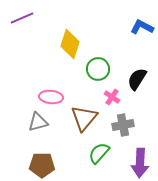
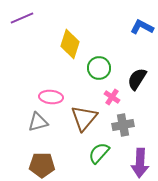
green circle: moved 1 px right, 1 px up
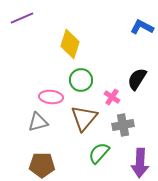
green circle: moved 18 px left, 12 px down
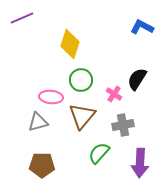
pink cross: moved 2 px right, 3 px up
brown triangle: moved 2 px left, 2 px up
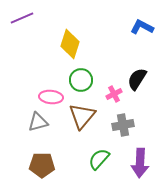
pink cross: rotated 28 degrees clockwise
green semicircle: moved 6 px down
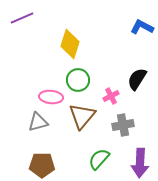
green circle: moved 3 px left
pink cross: moved 3 px left, 2 px down
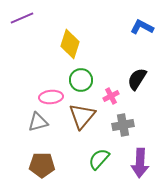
green circle: moved 3 px right
pink ellipse: rotated 10 degrees counterclockwise
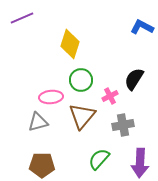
black semicircle: moved 3 px left
pink cross: moved 1 px left
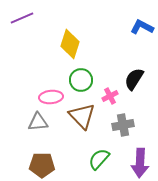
brown triangle: rotated 24 degrees counterclockwise
gray triangle: rotated 10 degrees clockwise
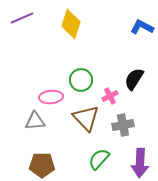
yellow diamond: moved 1 px right, 20 px up
brown triangle: moved 4 px right, 2 px down
gray triangle: moved 3 px left, 1 px up
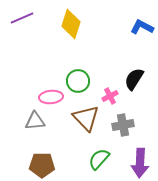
green circle: moved 3 px left, 1 px down
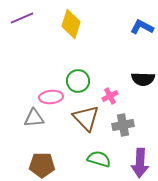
black semicircle: moved 9 px right; rotated 120 degrees counterclockwise
gray triangle: moved 1 px left, 3 px up
green semicircle: rotated 65 degrees clockwise
